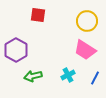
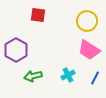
pink trapezoid: moved 4 px right
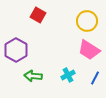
red square: rotated 21 degrees clockwise
green arrow: rotated 18 degrees clockwise
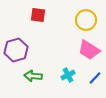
red square: rotated 21 degrees counterclockwise
yellow circle: moved 1 px left, 1 px up
purple hexagon: rotated 15 degrees clockwise
blue line: rotated 16 degrees clockwise
